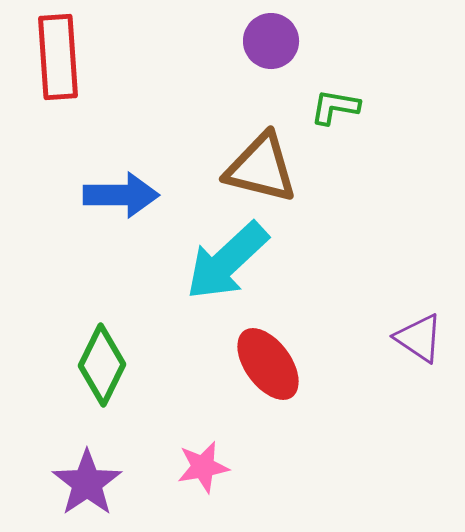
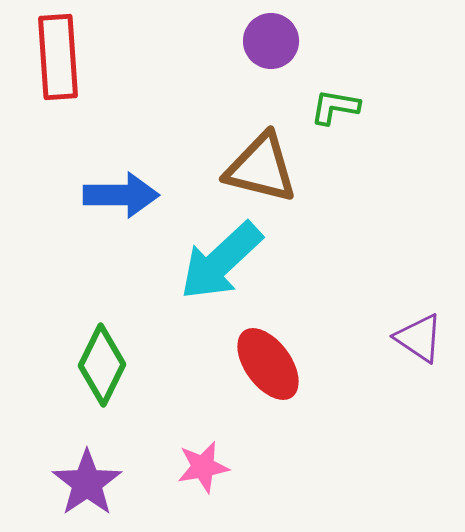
cyan arrow: moved 6 px left
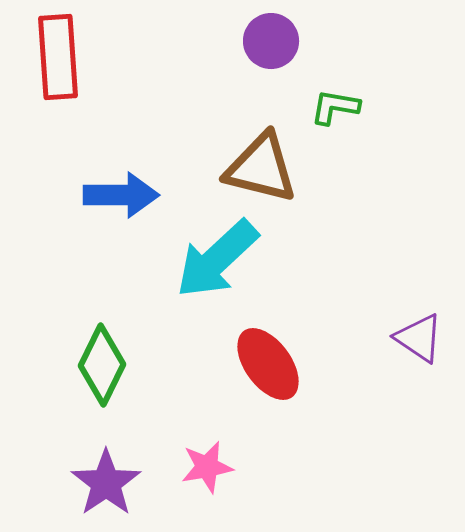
cyan arrow: moved 4 px left, 2 px up
pink star: moved 4 px right
purple star: moved 19 px right
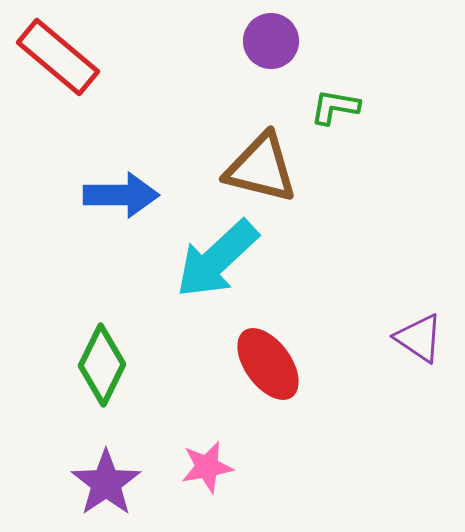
red rectangle: rotated 46 degrees counterclockwise
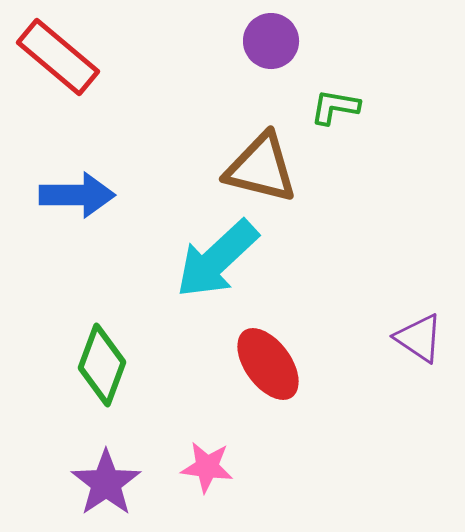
blue arrow: moved 44 px left
green diamond: rotated 6 degrees counterclockwise
pink star: rotated 18 degrees clockwise
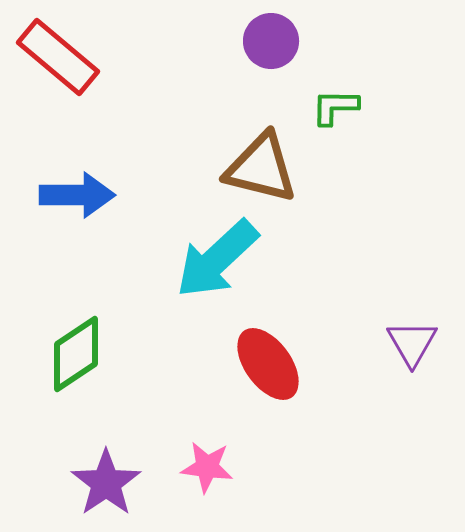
green L-shape: rotated 9 degrees counterclockwise
purple triangle: moved 7 px left, 5 px down; rotated 26 degrees clockwise
green diamond: moved 26 px left, 11 px up; rotated 36 degrees clockwise
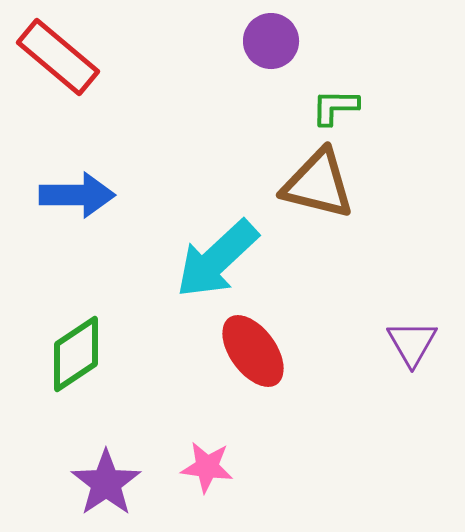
brown triangle: moved 57 px right, 16 px down
red ellipse: moved 15 px left, 13 px up
